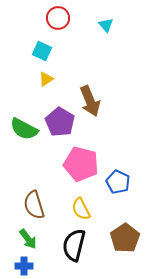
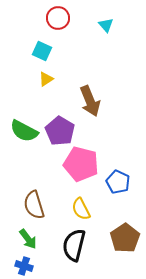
purple pentagon: moved 9 px down
green semicircle: moved 2 px down
blue cross: rotated 18 degrees clockwise
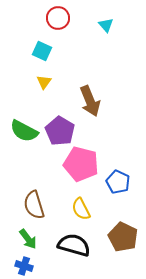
yellow triangle: moved 2 px left, 3 px down; rotated 21 degrees counterclockwise
brown pentagon: moved 2 px left, 1 px up; rotated 12 degrees counterclockwise
black semicircle: rotated 92 degrees clockwise
